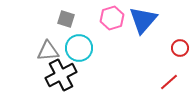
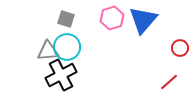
cyan circle: moved 12 px left, 1 px up
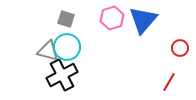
gray triangle: rotated 20 degrees clockwise
black cross: moved 1 px right
red line: rotated 18 degrees counterclockwise
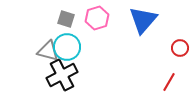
pink hexagon: moved 15 px left
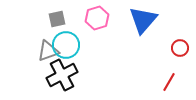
gray square: moved 9 px left; rotated 30 degrees counterclockwise
cyan circle: moved 1 px left, 2 px up
gray triangle: rotated 35 degrees counterclockwise
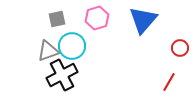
cyan circle: moved 6 px right, 1 px down
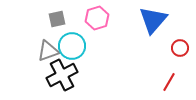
blue triangle: moved 10 px right
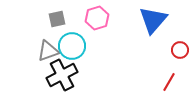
red circle: moved 2 px down
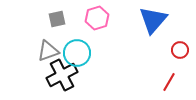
cyan circle: moved 5 px right, 7 px down
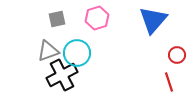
red circle: moved 3 px left, 5 px down
red line: rotated 48 degrees counterclockwise
